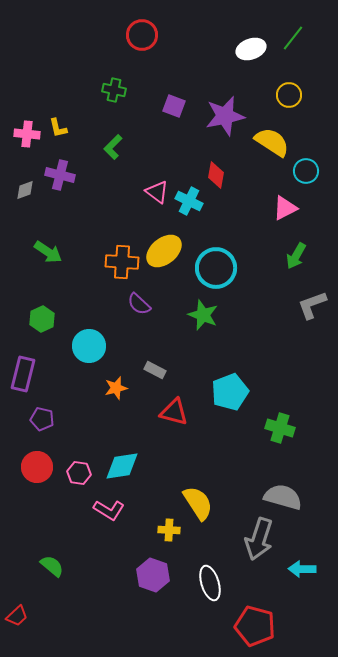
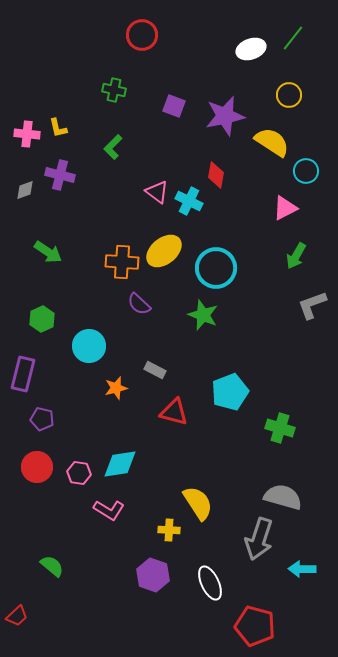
cyan diamond at (122, 466): moved 2 px left, 2 px up
white ellipse at (210, 583): rotated 8 degrees counterclockwise
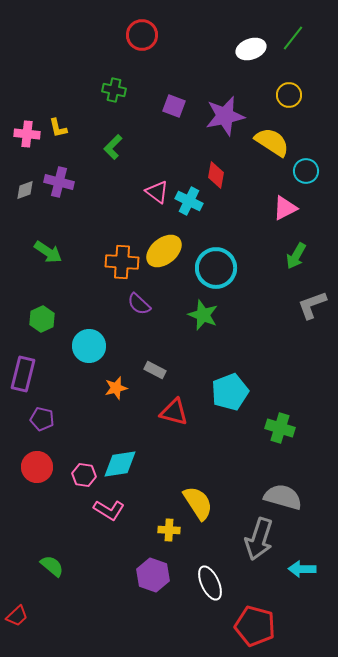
purple cross at (60, 175): moved 1 px left, 7 px down
pink hexagon at (79, 473): moved 5 px right, 2 px down
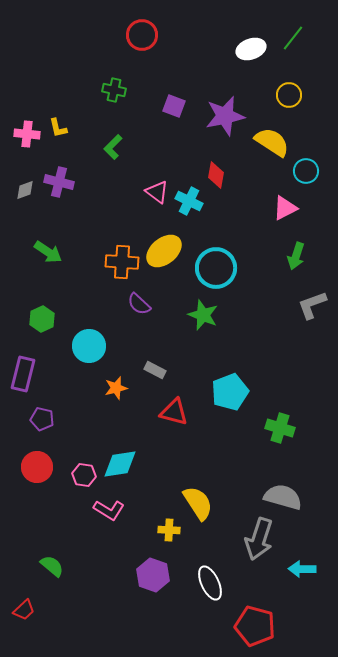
green arrow at (296, 256): rotated 12 degrees counterclockwise
red trapezoid at (17, 616): moved 7 px right, 6 px up
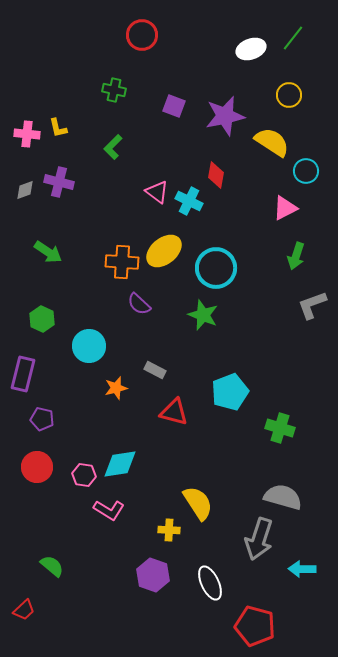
green hexagon at (42, 319): rotated 10 degrees counterclockwise
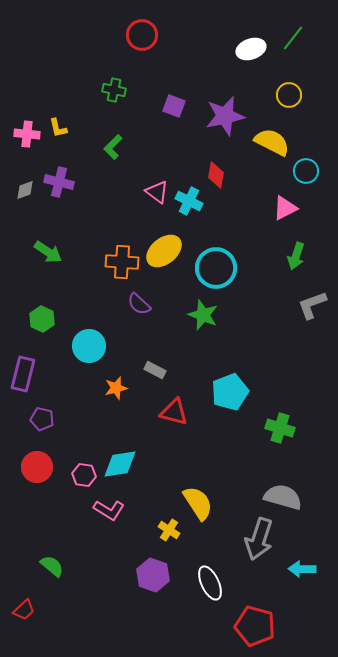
yellow semicircle at (272, 142): rotated 6 degrees counterclockwise
yellow cross at (169, 530): rotated 30 degrees clockwise
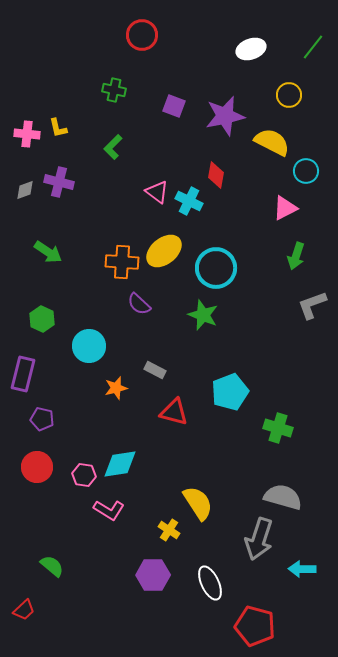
green line at (293, 38): moved 20 px right, 9 px down
green cross at (280, 428): moved 2 px left
purple hexagon at (153, 575): rotated 20 degrees counterclockwise
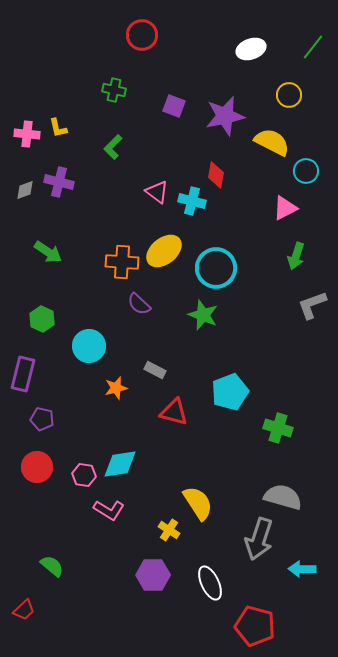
cyan cross at (189, 201): moved 3 px right; rotated 12 degrees counterclockwise
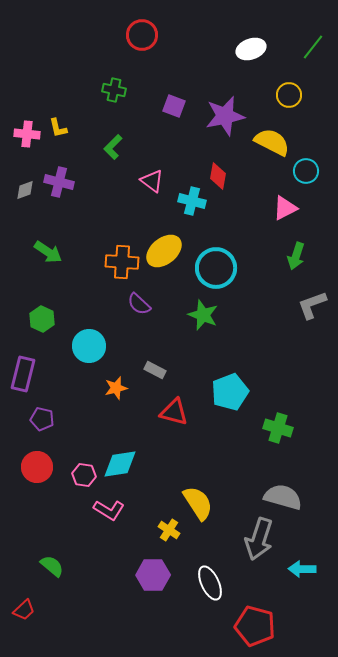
red diamond at (216, 175): moved 2 px right, 1 px down
pink triangle at (157, 192): moved 5 px left, 11 px up
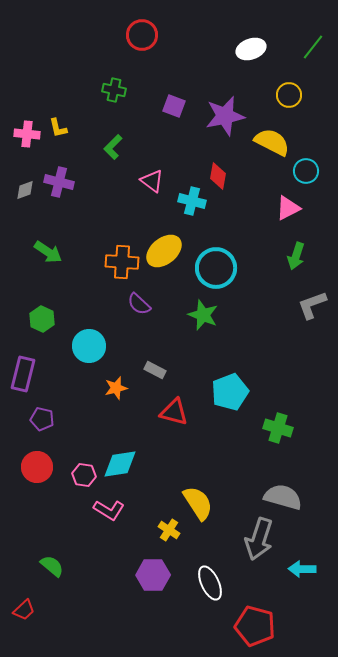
pink triangle at (285, 208): moved 3 px right
